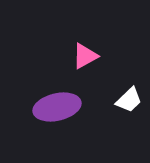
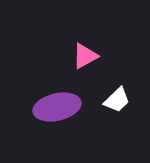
white trapezoid: moved 12 px left
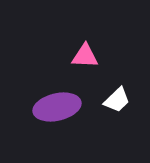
pink triangle: rotated 32 degrees clockwise
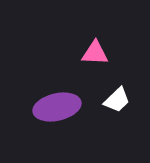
pink triangle: moved 10 px right, 3 px up
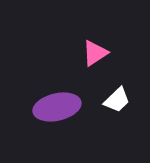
pink triangle: rotated 36 degrees counterclockwise
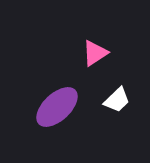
purple ellipse: rotated 30 degrees counterclockwise
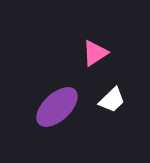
white trapezoid: moved 5 px left
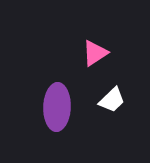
purple ellipse: rotated 45 degrees counterclockwise
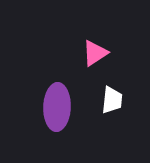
white trapezoid: rotated 40 degrees counterclockwise
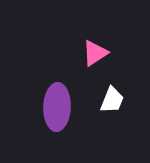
white trapezoid: rotated 16 degrees clockwise
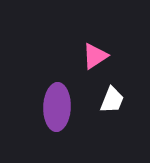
pink triangle: moved 3 px down
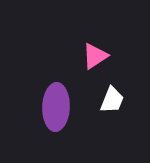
purple ellipse: moved 1 px left
